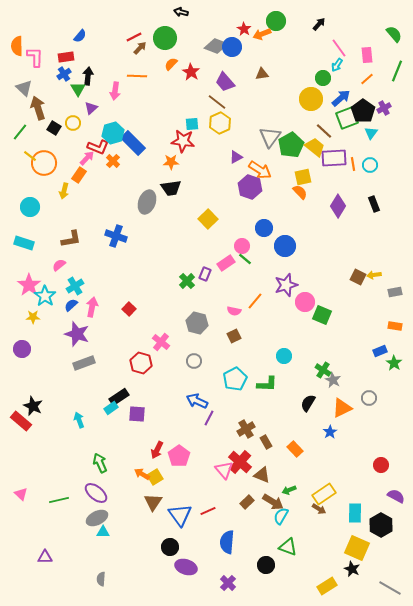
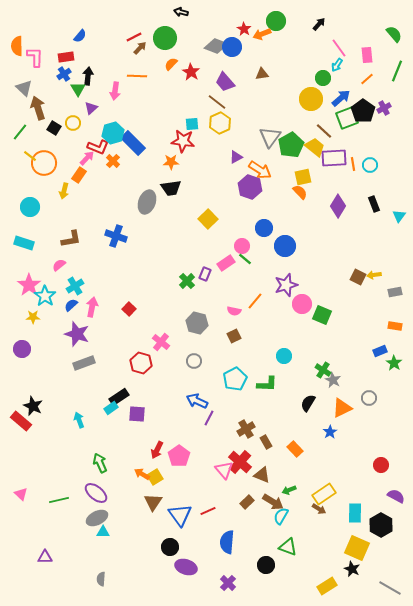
cyan triangle at (371, 133): moved 28 px right, 83 px down
pink circle at (305, 302): moved 3 px left, 2 px down
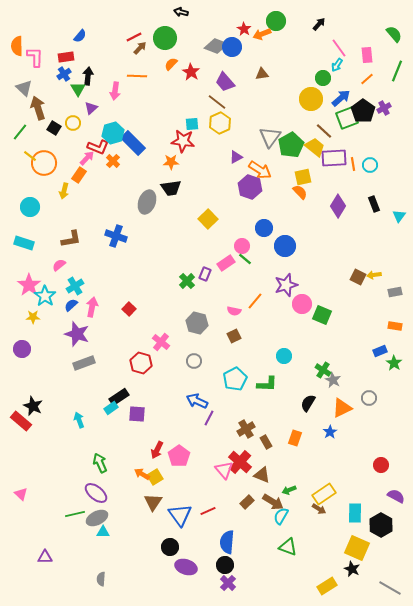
orange rectangle at (295, 449): moved 11 px up; rotated 63 degrees clockwise
green line at (59, 500): moved 16 px right, 14 px down
black circle at (266, 565): moved 41 px left
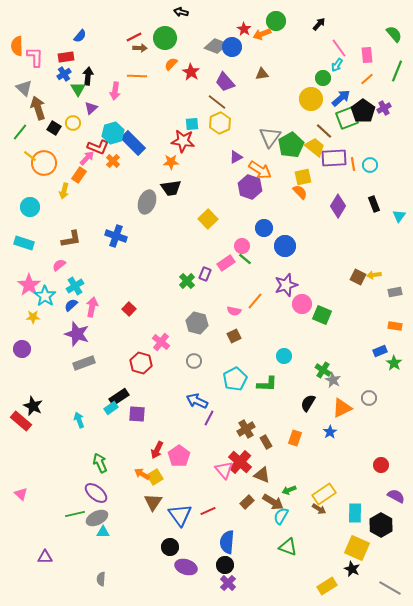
brown arrow at (140, 48): rotated 48 degrees clockwise
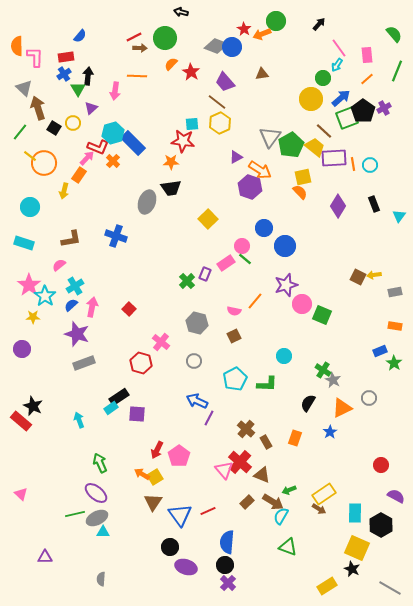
brown cross at (246, 429): rotated 18 degrees counterclockwise
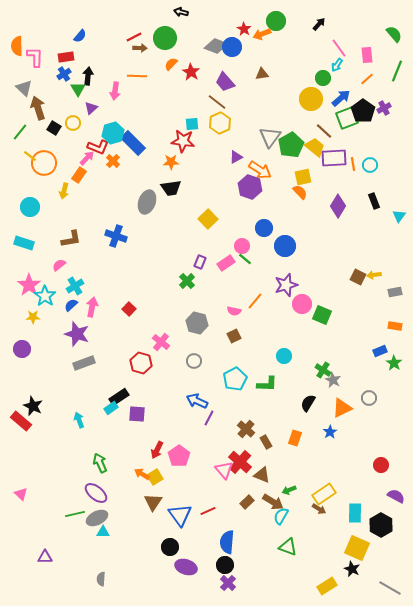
black rectangle at (374, 204): moved 3 px up
purple rectangle at (205, 274): moved 5 px left, 12 px up
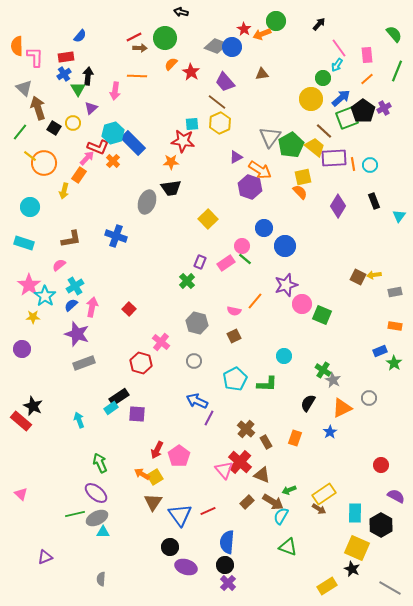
purple triangle at (45, 557): rotated 21 degrees counterclockwise
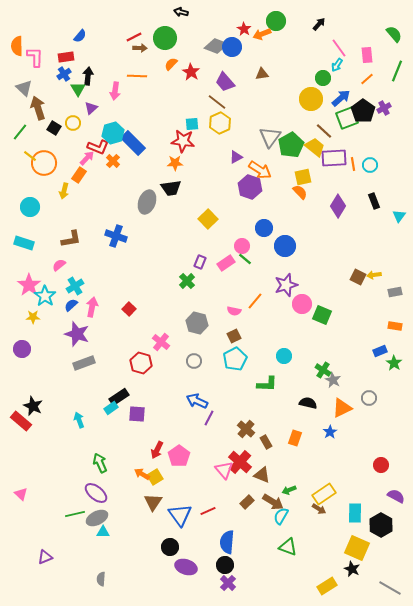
orange star at (171, 162): moved 4 px right, 1 px down
cyan pentagon at (235, 379): moved 20 px up
black semicircle at (308, 403): rotated 72 degrees clockwise
